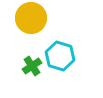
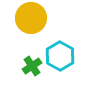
cyan hexagon: rotated 12 degrees clockwise
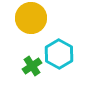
cyan hexagon: moved 1 px left, 2 px up
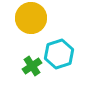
cyan hexagon: rotated 12 degrees clockwise
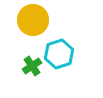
yellow circle: moved 2 px right, 2 px down
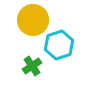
cyan hexagon: moved 9 px up
